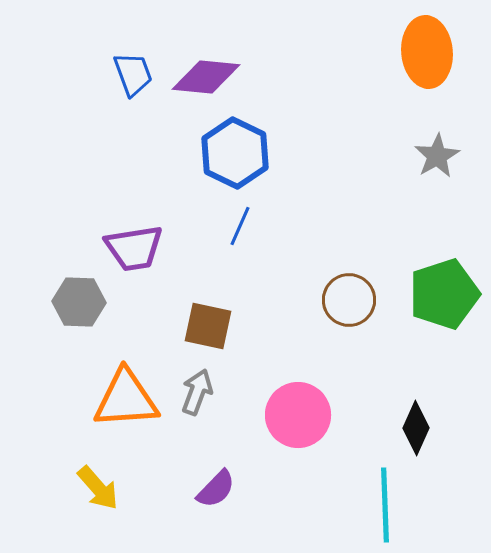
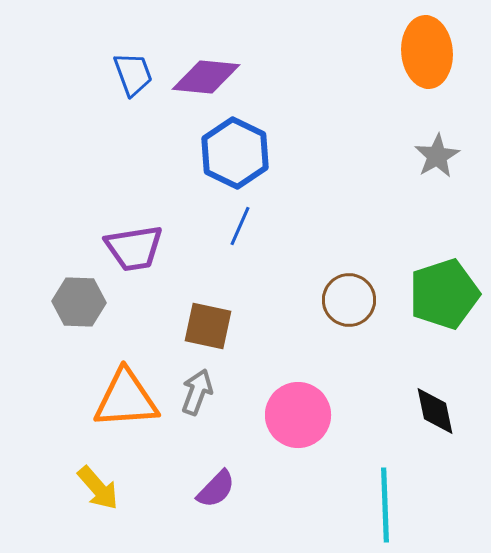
black diamond: moved 19 px right, 17 px up; rotated 36 degrees counterclockwise
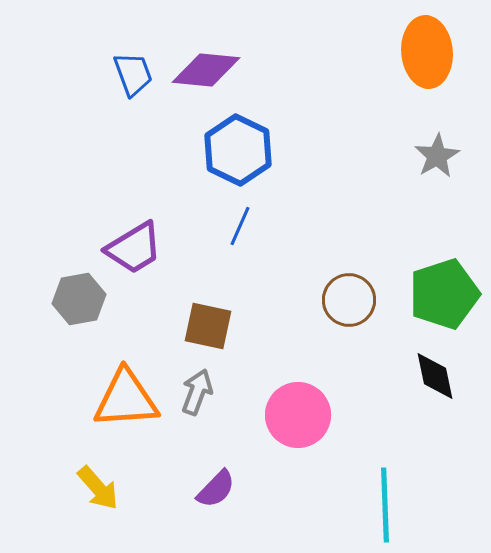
purple diamond: moved 7 px up
blue hexagon: moved 3 px right, 3 px up
purple trapezoid: rotated 22 degrees counterclockwise
gray hexagon: moved 3 px up; rotated 12 degrees counterclockwise
black diamond: moved 35 px up
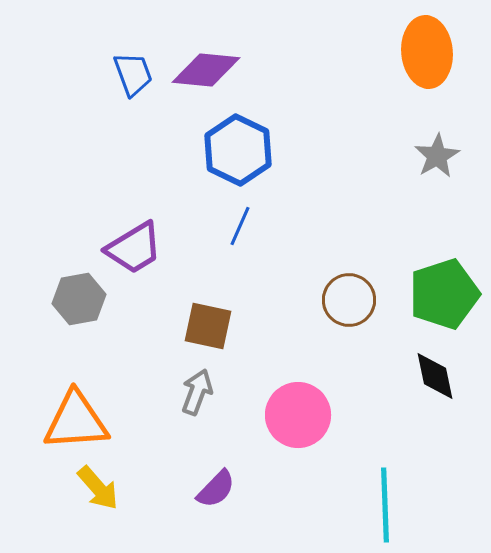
orange triangle: moved 50 px left, 22 px down
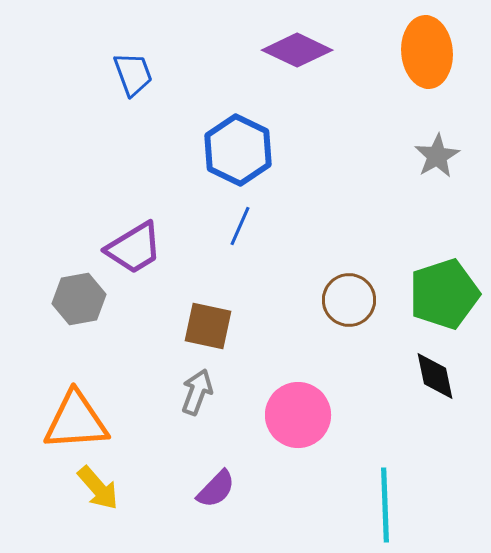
purple diamond: moved 91 px right, 20 px up; rotated 20 degrees clockwise
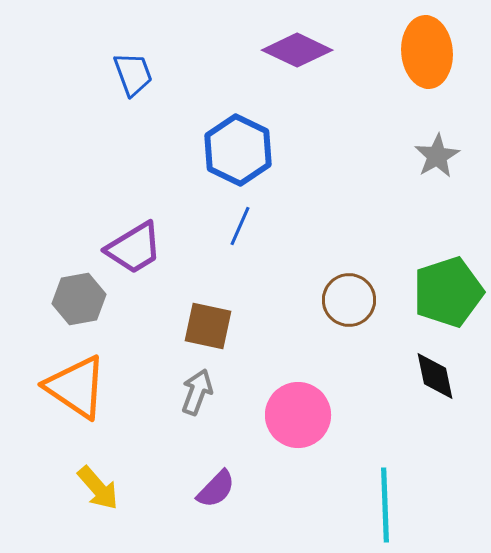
green pentagon: moved 4 px right, 2 px up
orange triangle: moved 34 px up; rotated 38 degrees clockwise
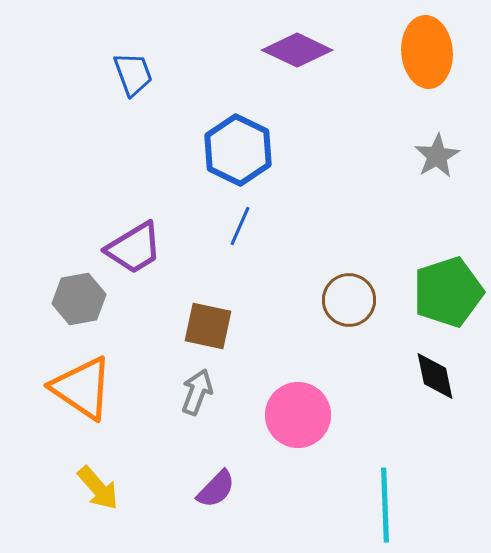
orange triangle: moved 6 px right, 1 px down
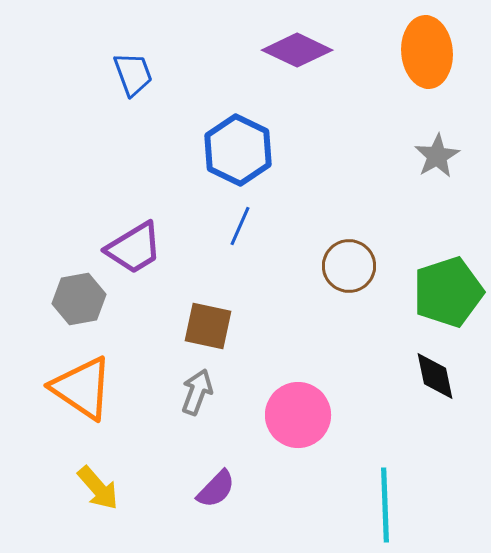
brown circle: moved 34 px up
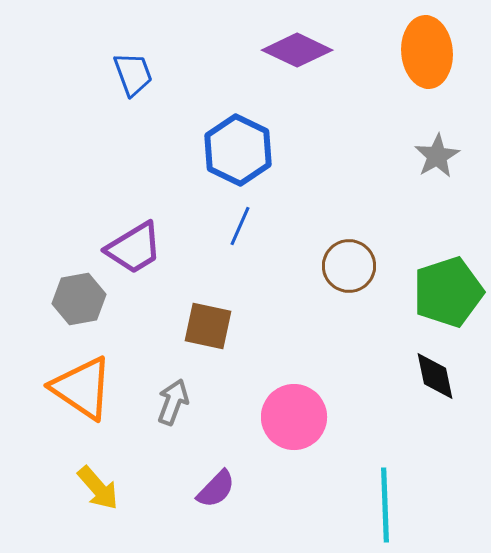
gray arrow: moved 24 px left, 10 px down
pink circle: moved 4 px left, 2 px down
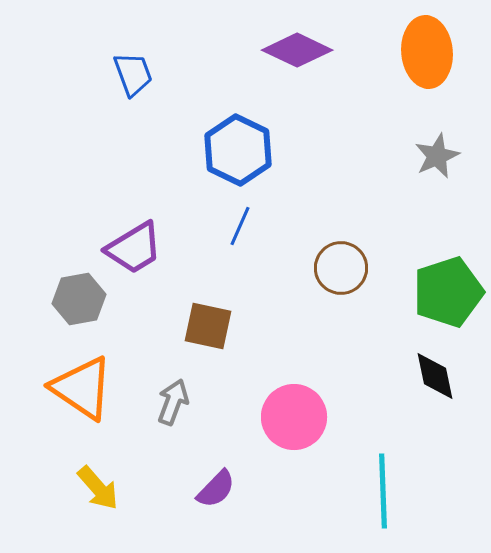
gray star: rotated 6 degrees clockwise
brown circle: moved 8 px left, 2 px down
cyan line: moved 2 px left, 14 px up
